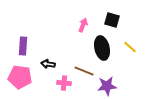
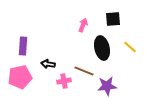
black square: moved 1 px right, 1 px up; rotated 21 degrees counterclockwise
pink pentagon: rotated 20 degrees counterclockwise
pink cross: moved 2 px up; rotated 16 degrees counterclockwise
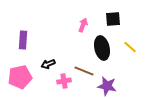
purple rectangle: moved 6 px up
black arrow: rotated 32 degrees counterclockwise
purple star: rotated 18 degrees clockwise
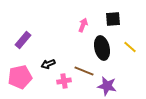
purple rectangle: rotated 36 degrees clockwise
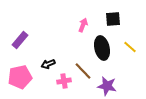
purple rectangle: moved 3 px left
brown line: moved 1 px left; rotated 24 degrees clockwise
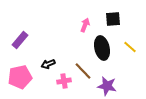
pink arrow: moved 2 px right
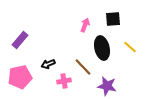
brown line: moved 4 px up
